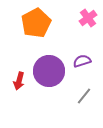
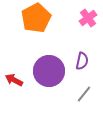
orange pentagon: moved 5 px up
purple semicircle: rotated 120 degrees clockwise
red arrow: moved 5 px left, 1 px up; rotated 102 degrees clockwise
gray line: moved 2 px up
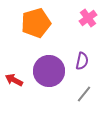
orange pentagon: moved 5 px down; rotated 12 degrees clockwise
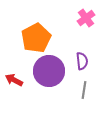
pink cross: moved 2 px left
orange pentagon: moved 15 px down; rotated 12 degrees counterclockwise
purple semicircle: rotated 18 degrees counterclockwise
gray line: moved 4 px up; rotated 30 degrees counterclockwise
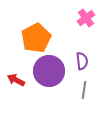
red arrow: moved 2 px right
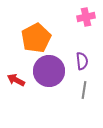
pink cross: moved 1 px up; rotated 24 degrees clockwise
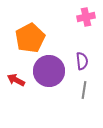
orange pentagon: moved 6 px left
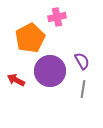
pink cross: moved 29 px left
purple semicircle: rotated 24 degrees counterclockwise
purple circle: moved 1 px right
gray line: moved 1 px left, 1 px up
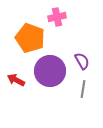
orange pentagon: rotated 24 degrees counterclockwise
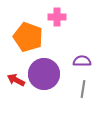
pink cross: rotated 12 degrees clockwise
orange pentagon: moved 2 px left, 1 px up
purple semicircle: rotated 60 degrees counterclockwise
purple circle: moved 6 px left, 3 px down
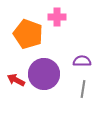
orange pentagon: moved 3 px up
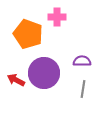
purple circle: moved 1 px up
